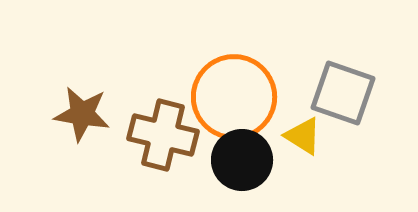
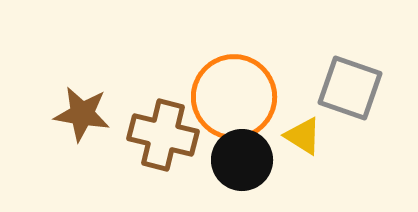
gray square: moved 7 px right, 5 px up
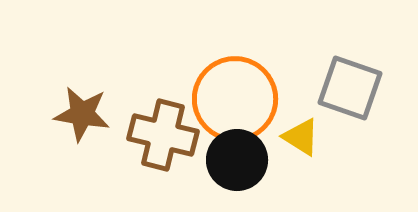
orange circle: moved 1 px right, 2 px down
yellow triangle: moved 2 px left, 1 px down
black circle: moved 5 px left
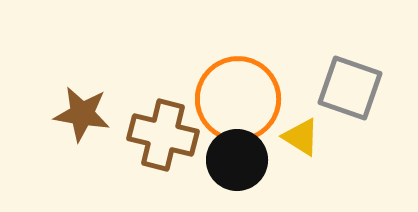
orange circle: moved 3 px right
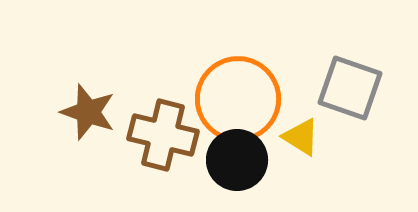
brown star: moved 6 px right, 2 px up; rotated 10 degrees clockwise
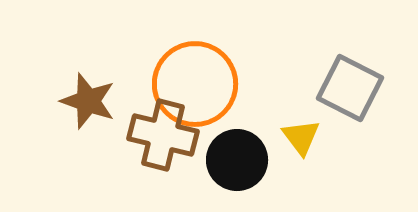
gray square: rotated 8 degrees clockwise
orange circle: moved 43 px left, 15 px up
brown star: moved 11 px up
yellow triangle: rotated 21 degrees clockwise
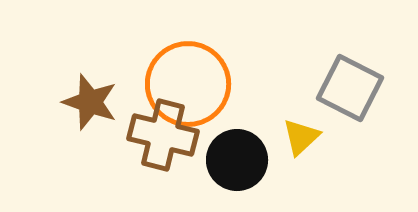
orange circle: moved 7 px left
brown star: moved 2 px right, 1 px down
yellow triangle: rotated 24 degrees clockwise
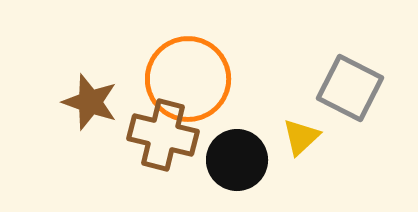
orange circle: moved 5 px up
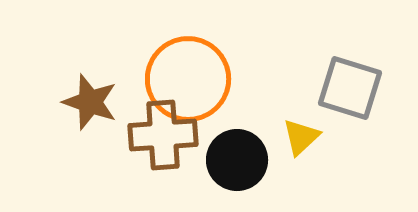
gray square: rotated 10 degrees counterclockwise
brown cross: rotated 18 degrees counterclockwise
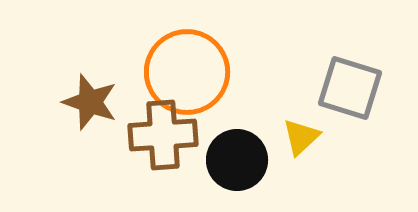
orange circle: moved 1 px left, 7 px up
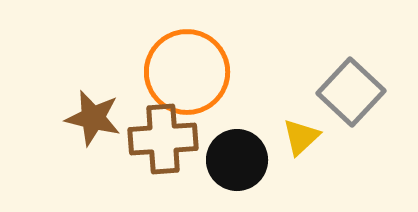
gray square: moved 1 px right, 4 px down; rotated 26 degrees clockwise
brown star: moved 3 px right, 16 px down; rotated 6 degrees counterclockwise
brown cross: moved 4 px down
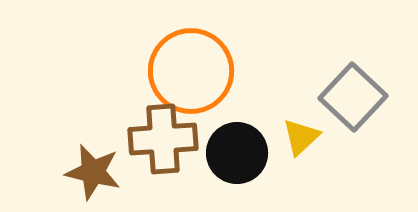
orange circle: moved 4 px right, 1 px up
gray square: moved 2 px right, 5 px down
brown star: moved 54 px down
black circle: moved 7 px up
